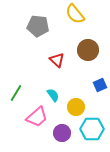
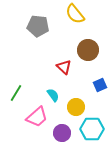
red triangle: moved 7 px right, 7 px down
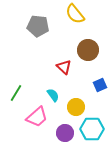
purple circle: moved 3 px right
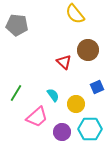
gray pentagon: moved 21 px left, 1 px up
red triangle: moved 5 px up
blue square: moved 3 px left, 2 px down
yellow circle: moved 3 px up
cyan hexagon: moved 2 px left
purple circle: moved 3 px left, 1 px up
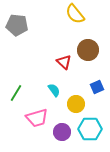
cyan semicircle: moved 1 px right, 5 px up
pink trapezoid: moved 1 px down; rotated 25 degrees clockwise
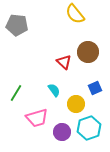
brown circle: moved 2 px down
blue square: moved 2 px left, 1 px down
cyan hexagon: moved 1 px left, 1 px up; rotated 20 degrees counterclockwise
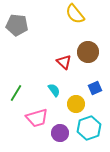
purple circle: moved 2 px left, 1 px down
